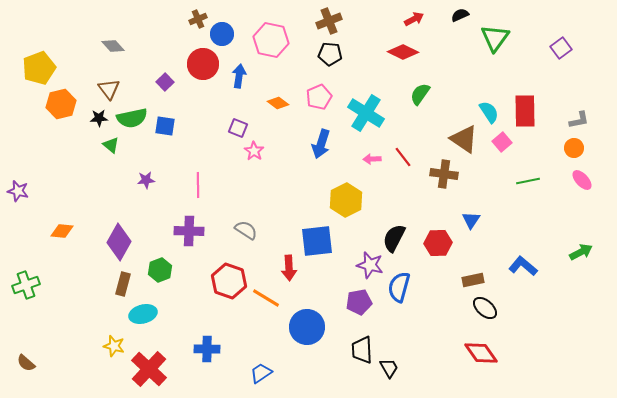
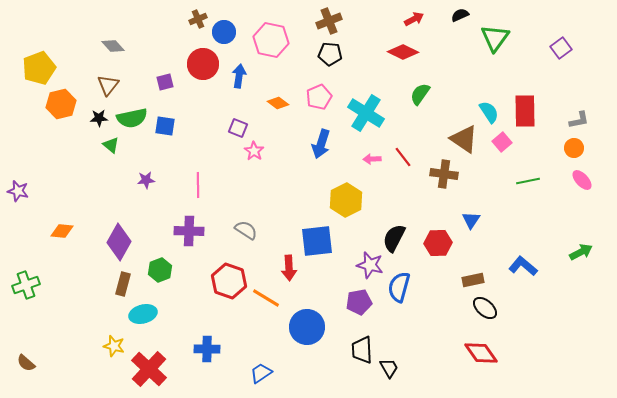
blue circle at (222, 34): moved 2 px right, 2 px up
purple square at (165, 82): rotated 30 degrees clockwise
brown triangle at (109, 89): moved 1 px left, 4 px up; rotated 15 degrees clockwise
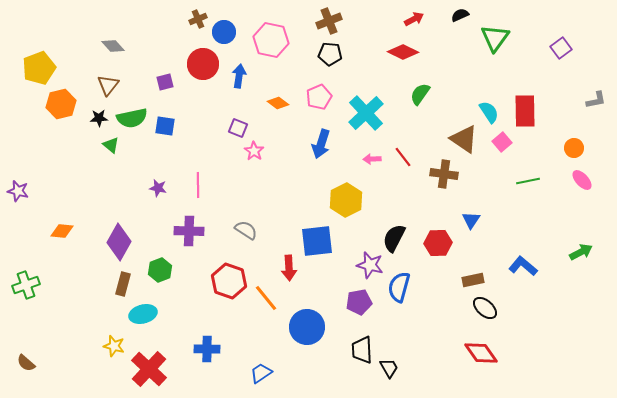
cyan cross at (366, 113): rotated 15 degrees clockwise
gray L-shape at (579, 120): moved 17 px right, 20 px up
purple star at (146, 180): moved 12 px right, 8 px down; rotated 18 degrees clockwise
orange line at (266, 298): rotated 20 degrees clockwise
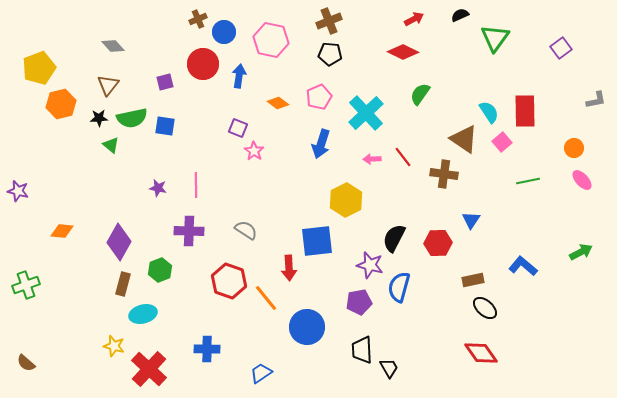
pink line at (198, 185): moved 2 px left
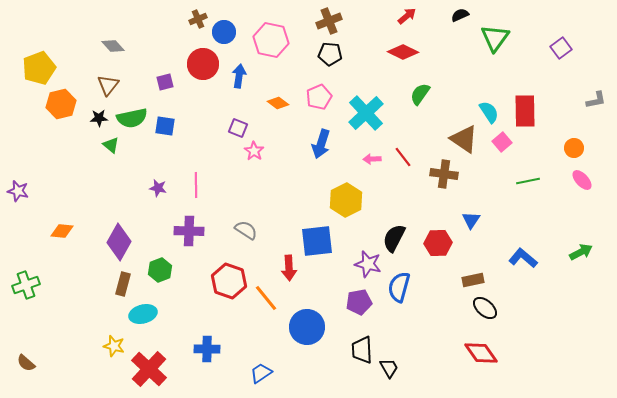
red arrow at (414, 19): moved 7 px left, 3 px up; rotated 12 degrees counterclockwise
purple star at (370, 265): moved 2 px left, 1 px up
blue L-shape at (523, 266): moved 8 px up
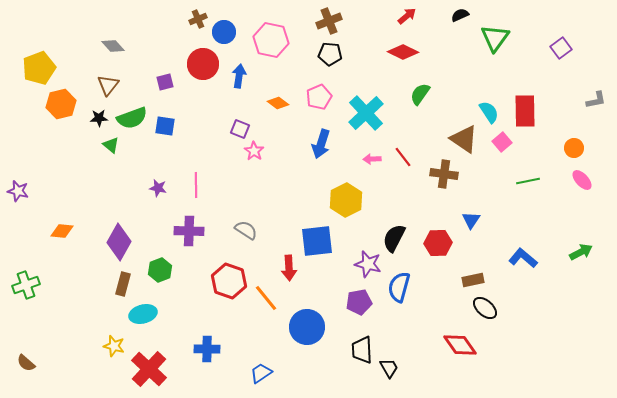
green semicircle at (132, 118): rotated 8 degrees counterclockwise
purple square at (238, 128): moved 2 px right, 1 px down
red diamond at (481, 353): moved 21 px left, 8 px up
